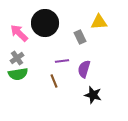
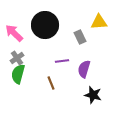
black circle: moved 2 px down
pink arrow: moved 5 px left
green semicircle: rotated 114 degrees clockwise
brown line: moved 3 px left, 2 px down
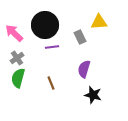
purple line: moved 10 px left, 14 px up
green semicircle: moved 4 px down
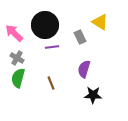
yellow triangle: moved 1 px right; rotated 36 degrees clockwise
gray cross: rotated 24 degrees counterclockwise
black star: rotated 12 degrees counterclockwise
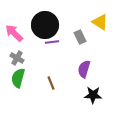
purple line: moved 5 px up
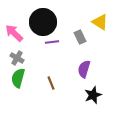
black circle: moved 2 px left, 3 px up
black star: rotated 24 degrees counterclockwise
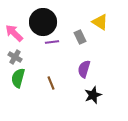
gray cross: moved 2 px left, 1 px up
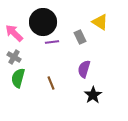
gray cross: moved 1 px left
black star: rotated 12 degrees counterclockwise
